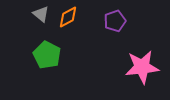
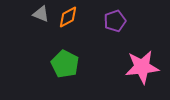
gray triangle: rotated 18 degrees counterclockwise
green pentagon: moved 18 px right, 9 px down
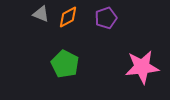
purple pentagon: moved 9 px left, 3 px up
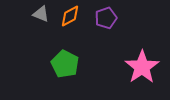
orange diamond: moved 2 px right, 1 px up
pink star: rotated 28 degrees counterclockwise
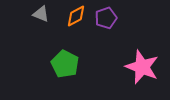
orange diamond: moved 6 px right
pink star: rotated 16 degrees counterclockwise
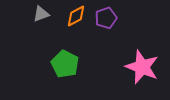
gray triangle: rotated 42 degrees counterclockwise
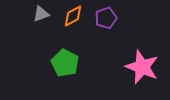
orange diamond: moved 3 px left
green pentagon: moved 1 px up
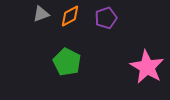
orange diamond: moved 3 px left
green pentagon: moved 2 px right, 1 px up
pink star: moved 5 px right; rotated 8 degrees clockwise
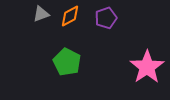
pink star: rotated 8 degrees clockwise
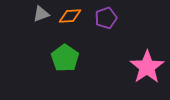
orange diamond: rotated 25 degrees clockwise
green pentagon: moved 2 px left, 4 px up; rotated 8 degrees clockwise
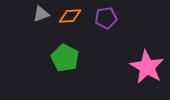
purple pentagon: rotated 10 degrees clockwise
green pentagon: rotated 8 degrees counterclockwise
pink star: rotated 8 degrees counterclockwise
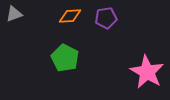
gray triangle: moved 27 px left
pink star: moved 5 px down
